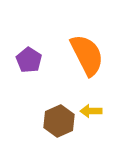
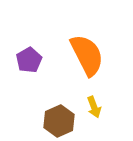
purple pentagon: rotated 10 degrees clockwise
yellow arrow: moved 3 px right, 4 px up; rotated 110 degrees counterclockwise
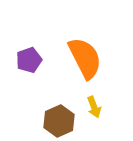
orange semicircle: moved 2 px left, 3 px down
purple pentagon: rotated 10 degrees clockwise
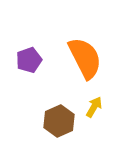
yellow arrow: rotated 130 degrees counterclockwise
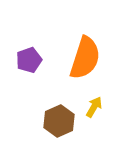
orange semicircle: rotated 45 degrees clockwise
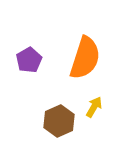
purple pentagon: rotated 10 degrees counterclockwise
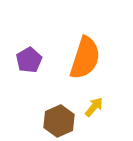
yellow arrow: rotated 10 degrees clockwise
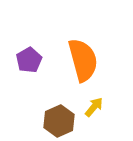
orange semicircle: moved 2 px left, 2 px down; rotated 33 degrees counterclockwise
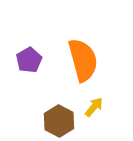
brown hexagon: rotated 8 degrees counterclockwise
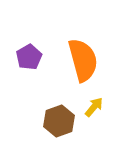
purple pentagon: moved 3 px up
brown hexagon: rotated 12 degrees clockwise
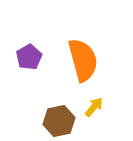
brown hexagon: rotated 8 degrees clockwise
